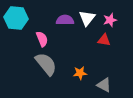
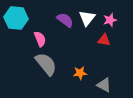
purple semicircle: rotated 36 degrees clockwise
pink semicircle: moved 2 px left
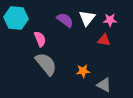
pink star: rotated 16 degrees clockwise
orange star: moved 3 px right, 2 px up
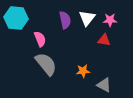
purple semicircle: rotated 42 degrees clockwise
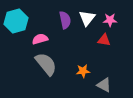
cyan hexagon: moved 3 px down; rotated 20 degrees counterclockwise
pink semicircle: rotated 84 degrees counterclockwise
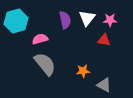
gray semicircle: moved 1 px left
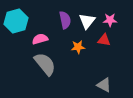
white triangle: moved 3 px down
orange star: moved 5 px left, 24 px up
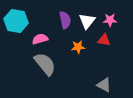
cyan hexagon: rotated 25 degrees clockwise
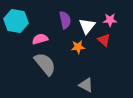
white triangle: moved 5 px down
red triangle: rotated 32 degrees clockwise
gray triangle: moved 18 px left
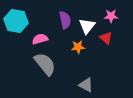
pink star: moved 1 px right, 4 px up
red triangle: moved 2 px right, 2 px up
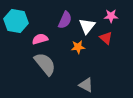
purple semicircle: rotated 36 degrees clockwise
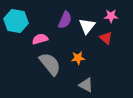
orange star: moved 11 px down
gray semicircle: moved 5 px right
